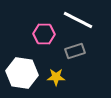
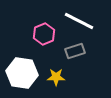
white line: moved 1 px right, 1 px down
pink hexagon: rotated 25 degrees counterclockwise
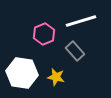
white line: moved 2 px right; rotated 44 degrees counterclockwise
gray rectangle: rotated 66 degrees clockwise
yellow star: rotated 12 degrees clockwise
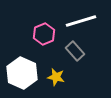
white hexagon: rotated 16 degrees clockwise
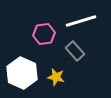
pink hexagon: rotated 15 degrees clockwise
